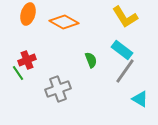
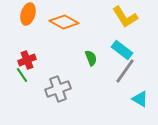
green semicircle: moved 2 px up
green line: moved 4 px right, 2 px down
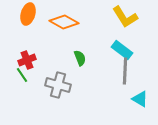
green semicircle: moved 11 px left
gray line: rotated 32 degrees counterclockwise
gray cross: moved 4 px up; rotated 35 degrees clockwise
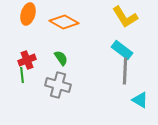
green semicircle: moved 19 px left; rotated 14 degrees counterclockwise
green line: rotated 28 degrees clockwise
cyan triangle: moved 1 px down
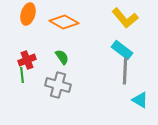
yellow L-shape: moved 1 px down; rotated 8 degrees counterclockwise
green semicircle: moved 1 px right, 1 px up
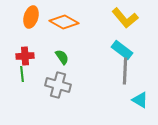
orange ellipse: moved 3 px right, 3 px down
red cross: moved 2 px left, 4 px up; rotated 18 degrees clockwise
green line: moved 1 px up
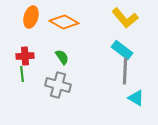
cyan triangle: moved 4 px left, 2 px up
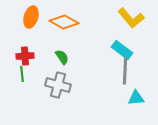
yellow L-shape: moved 6 px right
cyan triangle: rotated 36 degrees counterclockwise
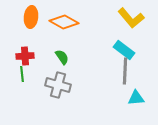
orange ellipse: rotated 10 degrees counterclockwise
cyan rectangle: moved 2 px right
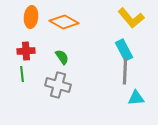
cyan rectangle: rotated 25 degrees clockwise
red cross: moved 1 px right, 5 px up
